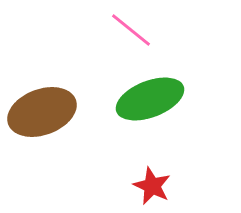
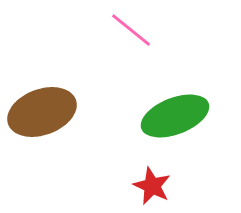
green ellipse: moved 25 px right, 17 px down
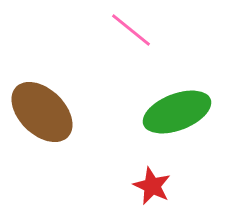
brown ellipse: rotated 64 degrees clockwise
green ellipse: moved 2 px right, 4 px up
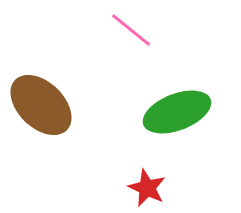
brown ellipse: moved 1 px left, 7 px up
red star: moved 5 px left, 2 px down
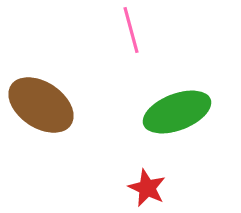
pink line: rotated 36 degrees clockwise
brown ellipse: rotated 10 degrees counterclockwise
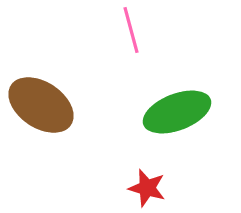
red star: rotated 9 degrees counterclockwise
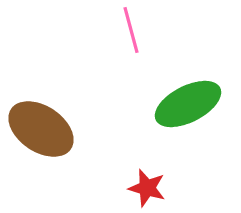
brown ellipse: moved 24 px down
green ellipse: moved 11 px right, 8 px up; rotated 6 degrees counterclockwise
